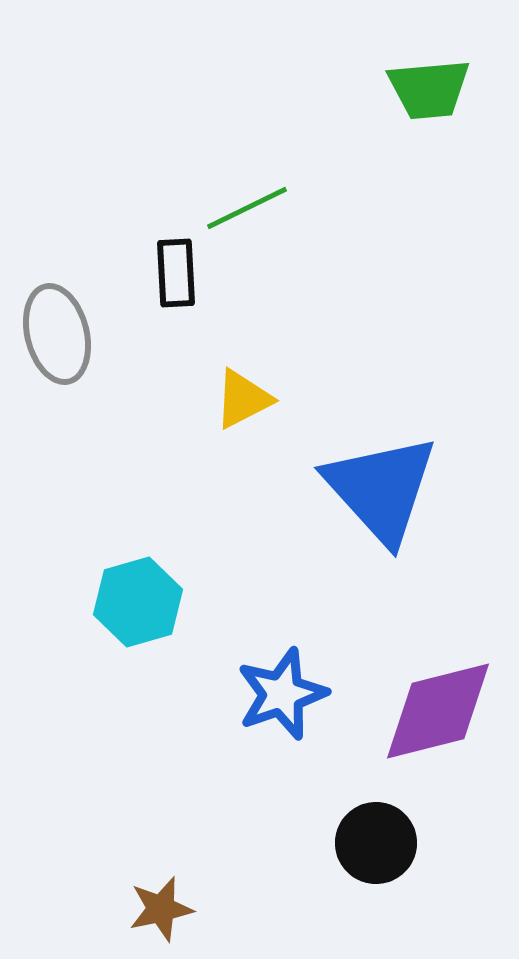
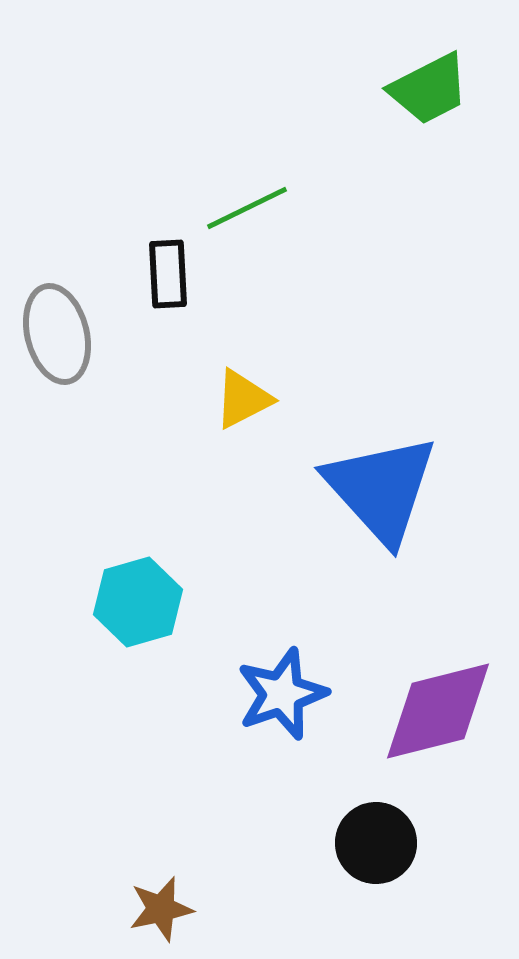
green trapezoid: rotated 22 degrees counterclockwise
black rectangle: moved 8 px left, 1 px down
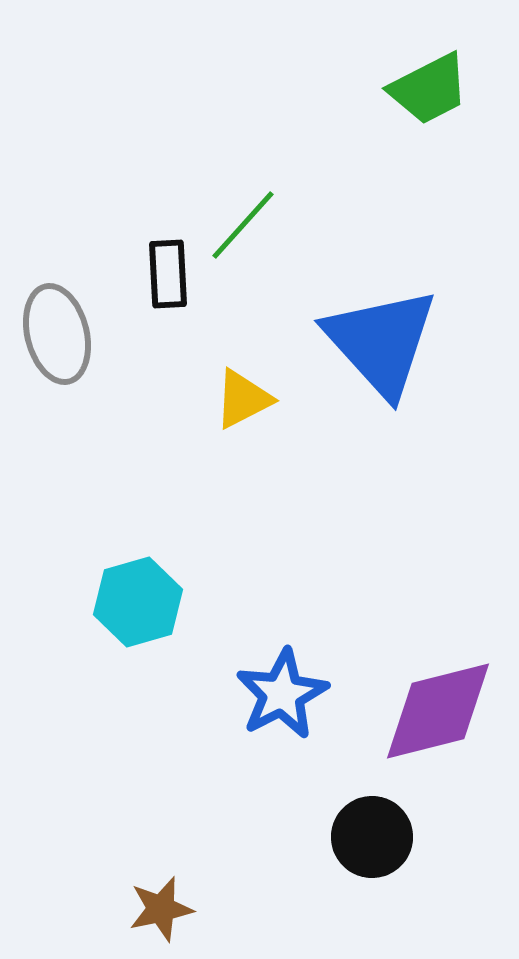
green line: moved 4 px left, 17 px down; rotated 22 degrees counterclockwise
blue triangle: moved 147 px up
blue star: rotated 8 degrees counterclockwise
black circle: moved 4 px left, 6 px up
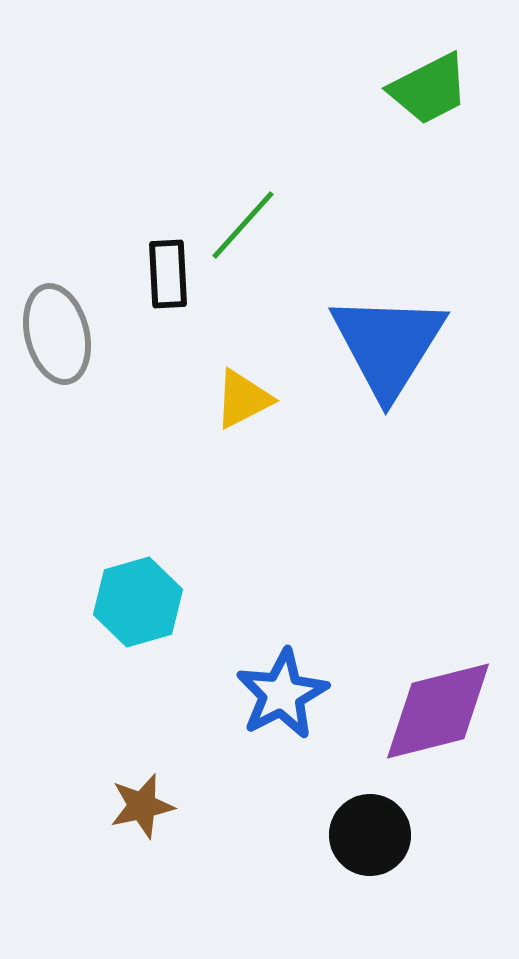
blue triangle: moved 7 px right, 3 px down; rotated 14 degrees clockwise
black circle: moved 2 px left, 2 px up
brown star: moved 19 px left, 103 px up
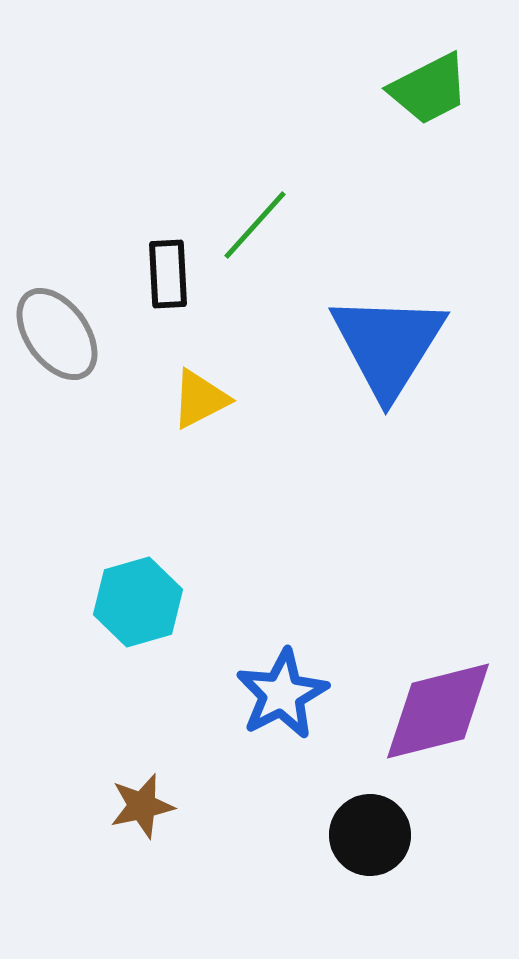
green line: moved 12 px right
gray ellipse: rotated 22 degrees counterclockwise
yellow triangle: moved 43 px left
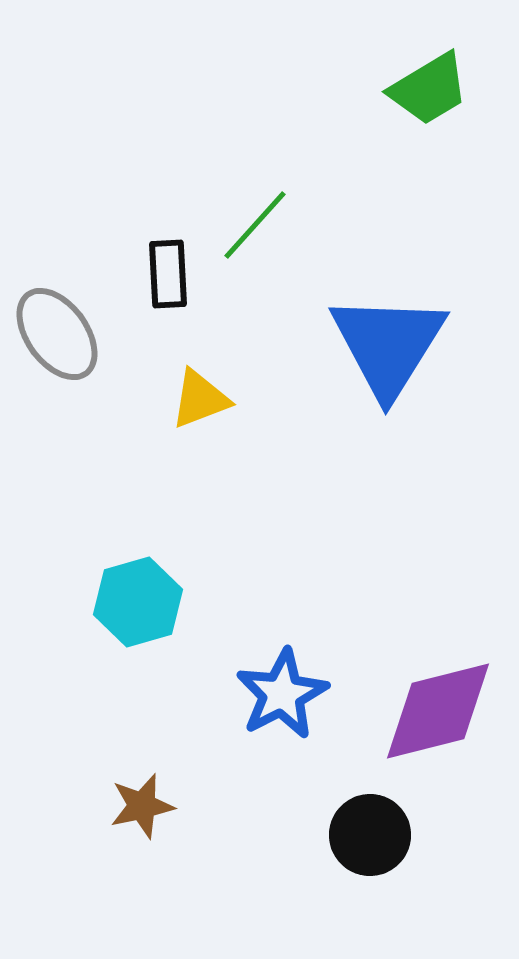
green trapezoid: rotated 4 degrees counterclockwise
yellow triangle: rotated 6 degrees clockwise
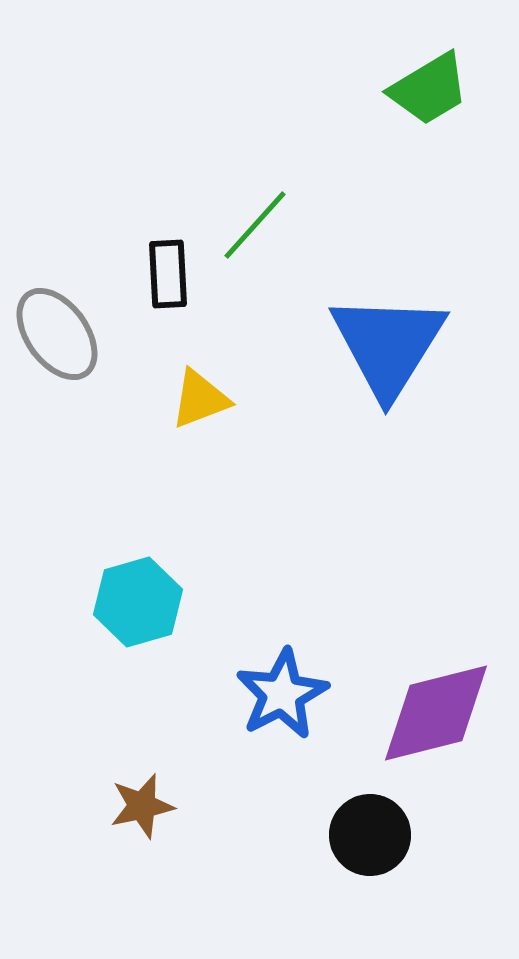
purple diamond: moved 2 px left, 2 px down
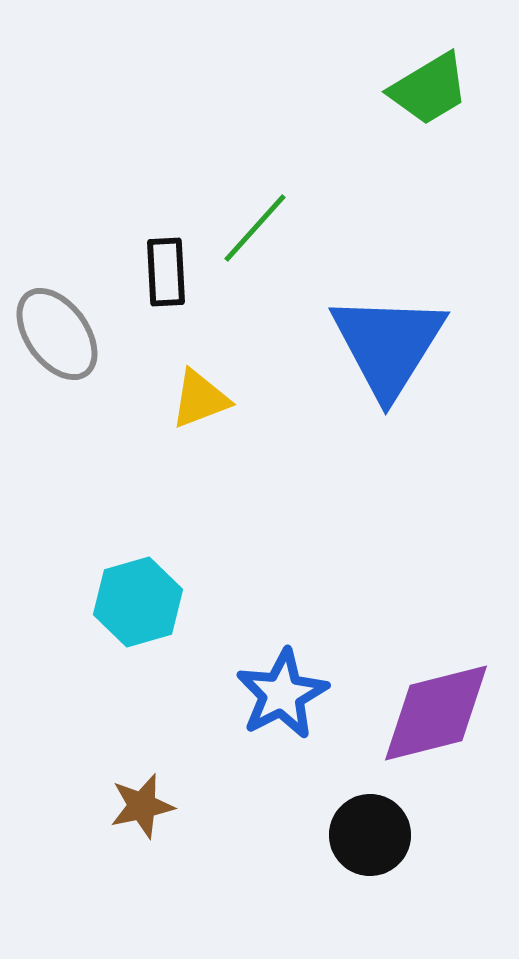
green line: moved 3 px down
black rectangle: moved 2 px left, 2 px up
